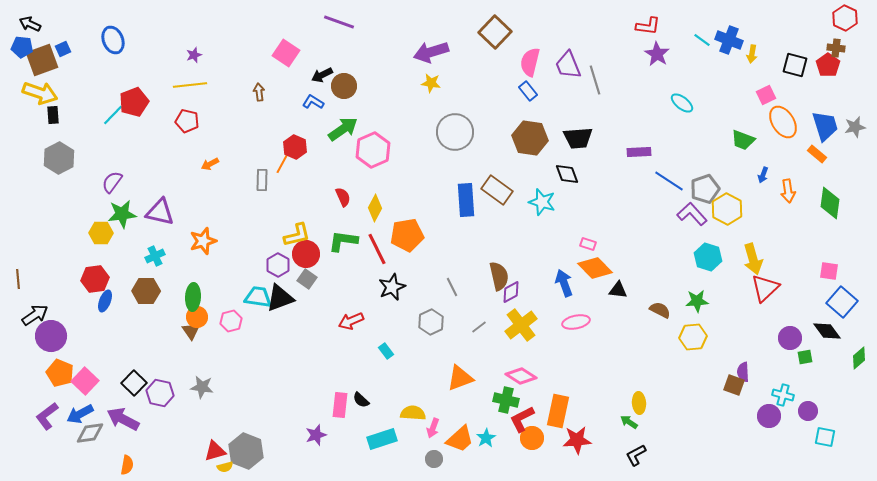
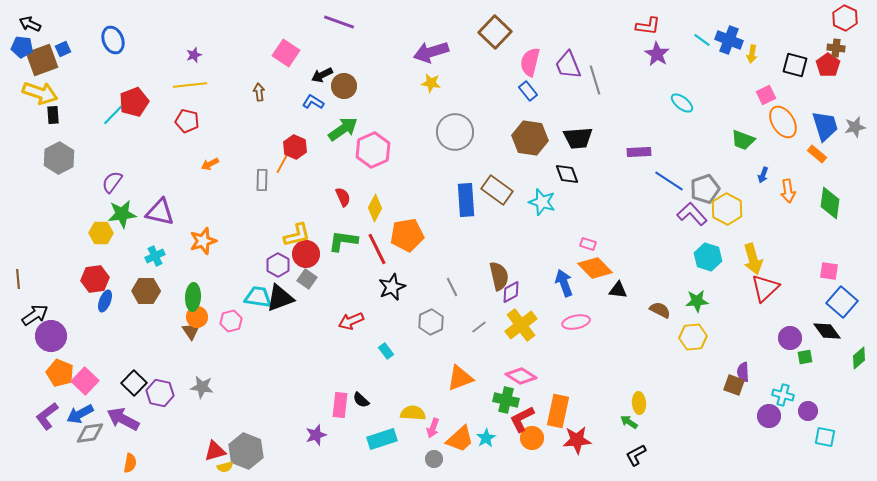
orange semicircle at (127, 465): moved 3 px right, 2 px up
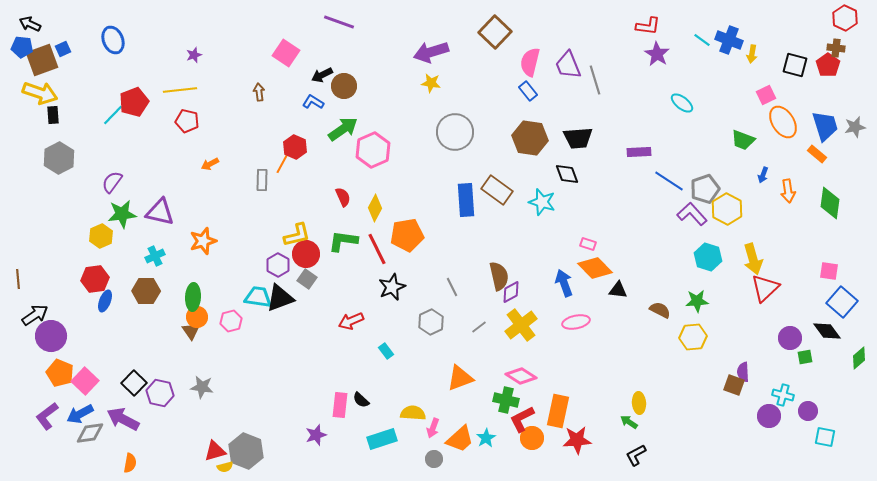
yellow line at (190, 85): moved 10 px left, 5 px down
yellow hexagon at (101, 233): moved 3 px down; rotated 25 degrees counterclockwise
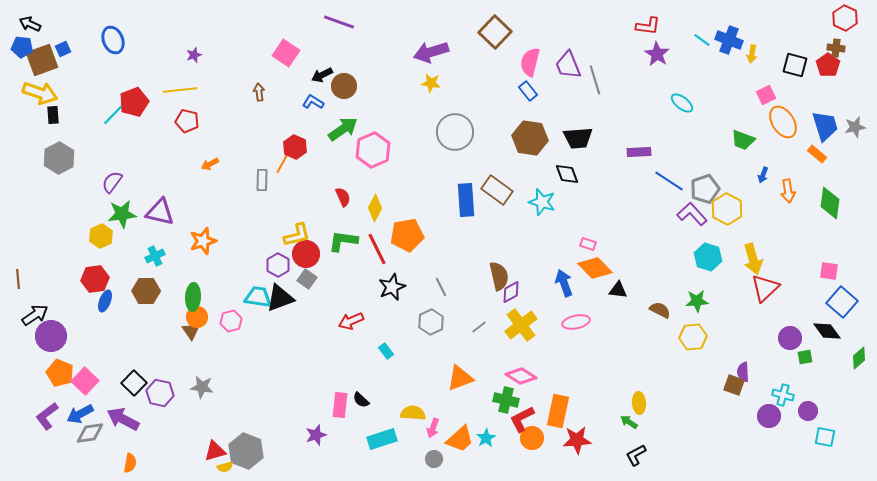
gray line at (452, 287): moved 11 px left
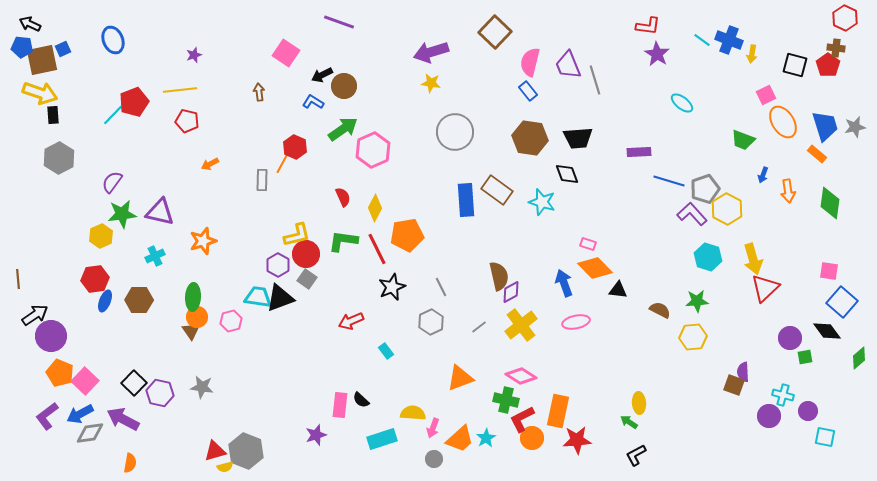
brown square at (42, 60): rotated 8 degrees clockwise
blue line at (669, 181): rotated 16 degrees counterclockwise
brown hexagon at (146, 291): moved 7 px left, 9 px down
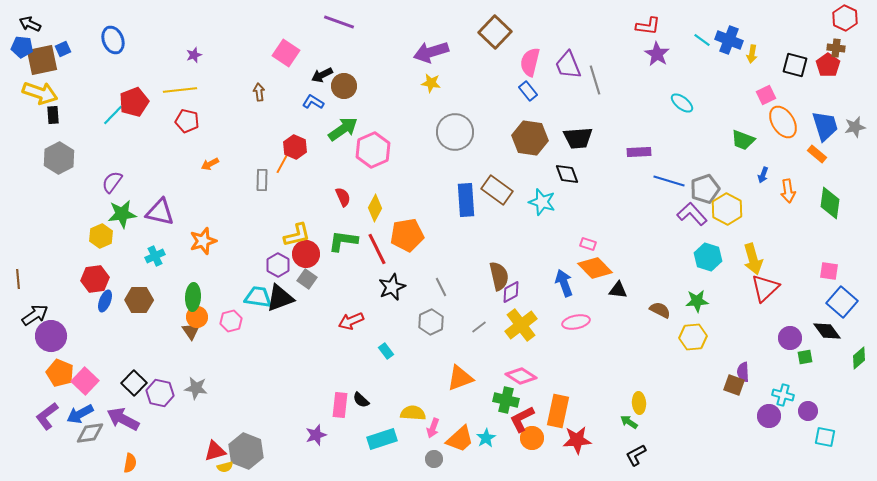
gray star at (202, 387): moved 6 px left, 1 px down
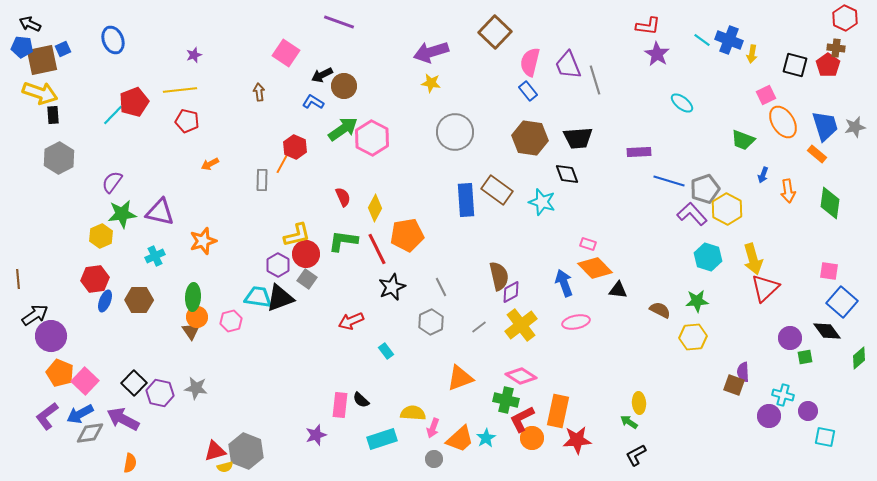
pink hexagon at (373, 150): moved 1 px left, 12 px up; rotated 8 degrees counterclockwise
